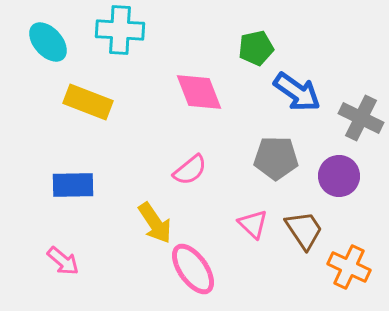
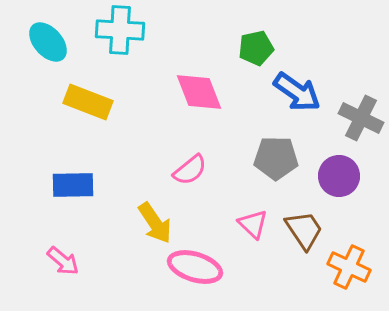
pink ellipse: moved 2 px right, 2 px up; rotated 38 degrees counterclockwise
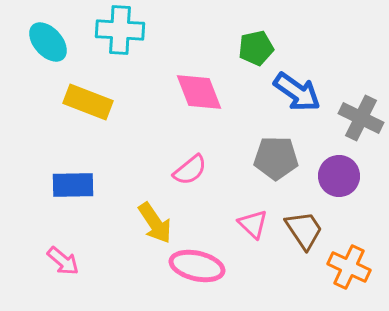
pink ellipse: moved 2 px right, 1 px up; rotated 4 degrees counterclockwise
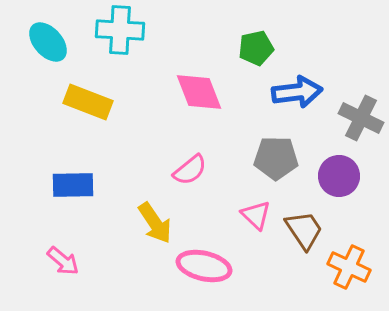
blue arrow: rotated 42 degrees counterclockwise
pink triangle: moved 3 px right, 9 px up
pink ellipse: moved 7 px right
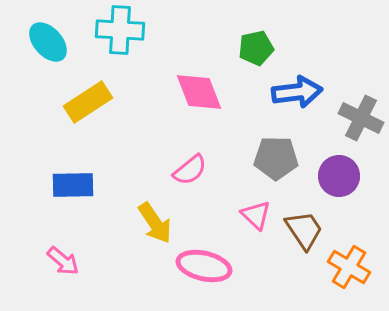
yellow rectangle: rotated 54 degrees counterclockwise
orange cross: rotated 6 degrees clockwise
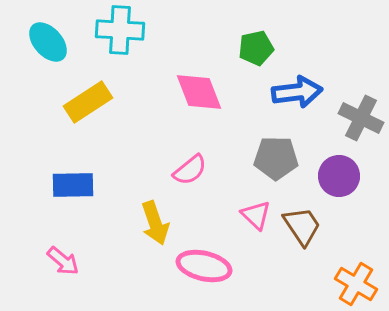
yellow arrow: rotated 15 degrees clockwise
brown trapezoid: moved 2 px left, 4 px up
orange cross: moved 7 px right, 17 px down
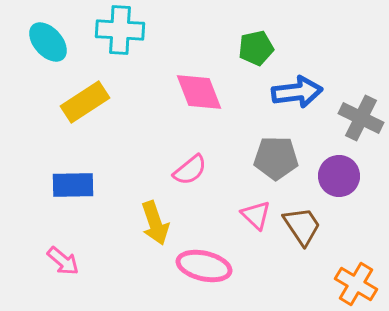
yellow rectangle: moved 3 px left
